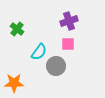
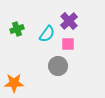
purple cross: rotated 24 degrees counterclockwise
green cross: rotated 32 degrees clockwise
cyan semicircle: moved 8 px right, 18 px up
gray circle: moved 2 px right
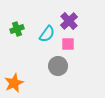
orange star: rotated 24 degrees counterclockwise
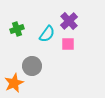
gray circle: moved 26 px left
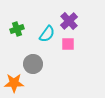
gray circle: moved 1 px right, 2 px up
orange star: rotated 24 degrees clockwise
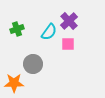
cyan semicircle: moved 2 px right, 2 px up
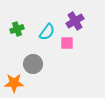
purple cross: moved 6 px right; rotated 12 degrees clockwise
cyan semicircle: moved 2 px left
pink square: moved 1 px left, 1 px up
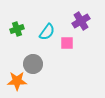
purple cross: moved 6 px right
orange star: moved 3 px right, 2 px up
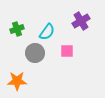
pink square: moved 8 px down
gray circle: moved 2 px right, 11 px up
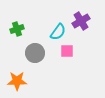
cyan semicircle: moved 11 px right
